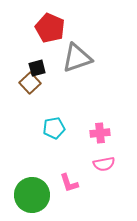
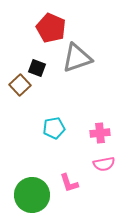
red pentagon: moved 1 px right
black square: rotated 36 degrees clockwise
brown square: moved 10 px left, 2 px down
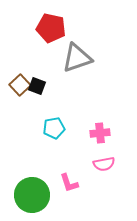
red pentagon: rotated 12 degrees counterclockwise
black square: moved 18 px down
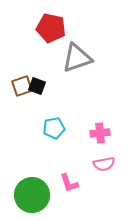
brown square: moved 2 px right, 1 px down; rotated 25 degrees clockwise
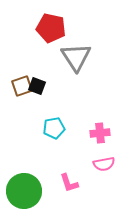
gray triangle: moved 1 px left, 1 px up; rotated 44 degrees counterclockwise
green circle: moved 8 px left, 4 px up
